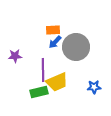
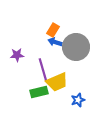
orange rectangle: rotated 56 degrees counterclockwise
blue arrow: rotated 64 degrees clockwise
purple star: moved 2 px right, 1 px up
purple line: rotated 15 degrees counterclockwise
blue star: moved 16 px left, 13 px down; rotated 16 degrees counterclockwise
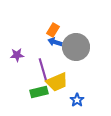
blue star: moved 1 px left; rotated 16 degrees counterclockwise
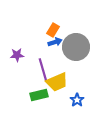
blue arrow: rotated 144 degrees clockwise
green rectangle: moved 3 px down
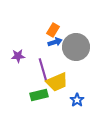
purple star: moved 1 px right, 1 px down
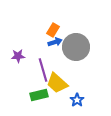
yellow trapezoid: moved 1 px down; rotated 65 degrees clockwise
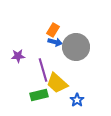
blue arrow: rotated 32 degrees clockwise
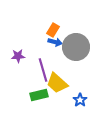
blue star: moved 3 px right
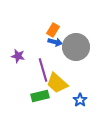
purple star: rotated 16 degrees clockwise
green rectangle: moved 1 px right, 1 px down
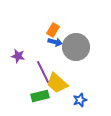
purple line: moved 2 px down; rotated 10 degrees counterclockwise
blue star: rotated 16 degrees clockwise
